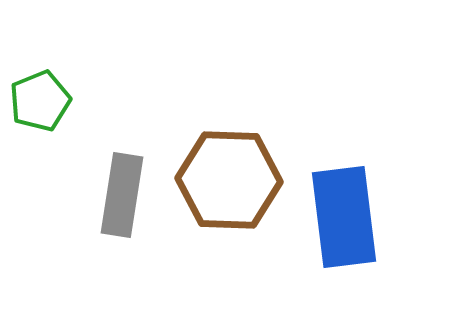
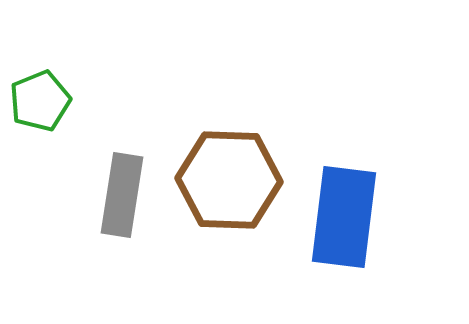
blue rectangle: rotated 14 degrees clockwise
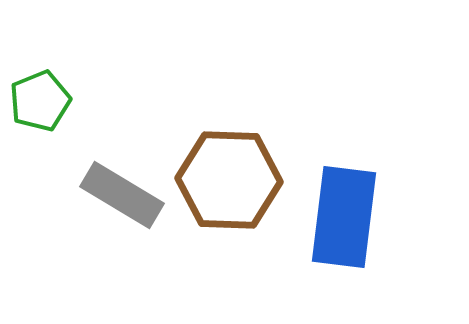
gray rectangle: rotated 68 degrees counterclockwise
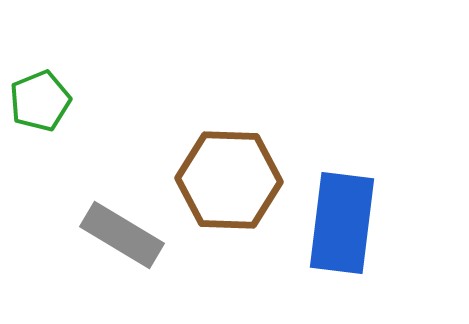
gray rectangle: moved 40 px down
blue rectangle: moved 2 px left, 6 px down
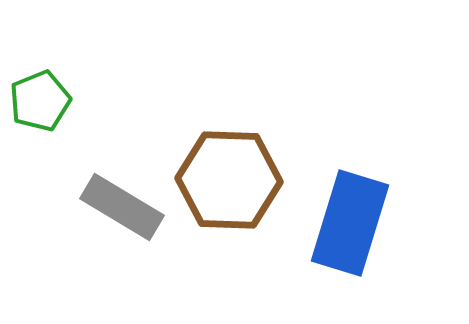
blue rectangle: moved 8 px right; rotated 10 degrees clockwise
gray rectangle: moved 28 px up
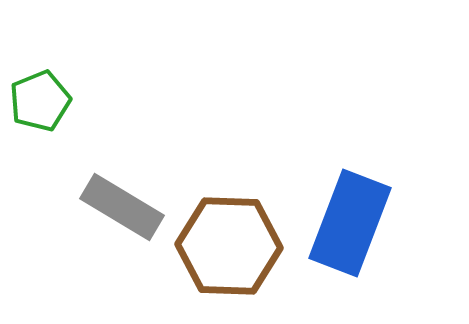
brown hexagon: moved 66 px down
blue rectangle: rotated 4 degrees clockwise
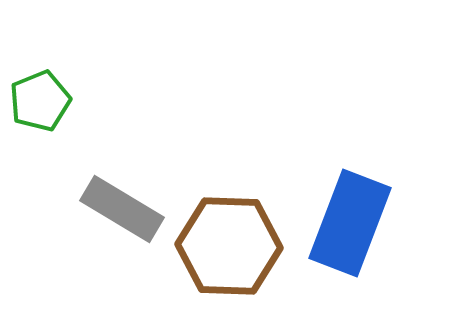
gray rectangle: moved 2 px down
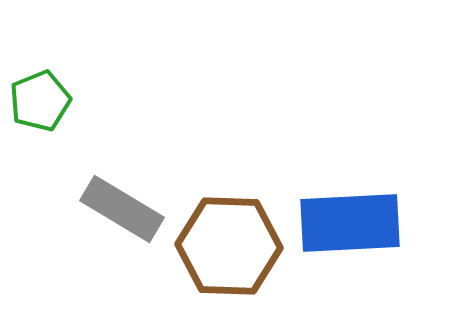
blue rectangle: rotated 66 degrees clockwise
